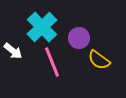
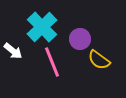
purple circle: moved 1 px right, 1 px down
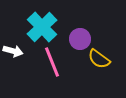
white arrow: rotated 24 degrees counterclockwise
yellow semicircle: moved 1 px up
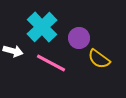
purple circle: moved 1 px left, 1 px up
pink line: moved 1 px left, 1 px down; rotated 40 degrees counterclockwise
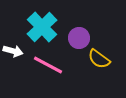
pink line: moved 3 px left, 2 px down
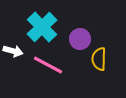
purple circle: moved 1 px right, 1 px down
yellow semicircle: rotated 55 degrees clockwise
